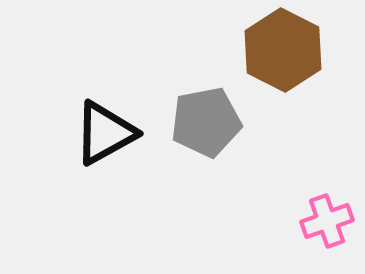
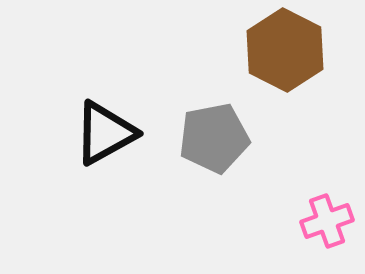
brown hexagon: moved 2 px right
gray pentagon: moved 8 px right, 16 px down
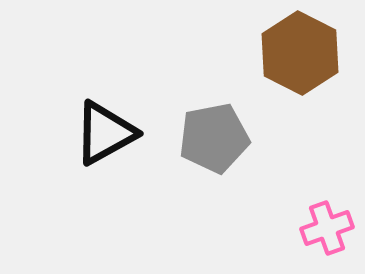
brown hexagon: moved 15 px right, 3 px down
pink cross: moved 7 px down
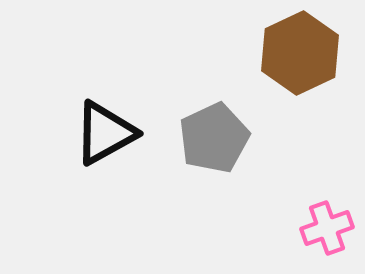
brown hexagon: rotated 8 degrees clockwise
gray pentagon: rotated 14 degrees counterclockwise
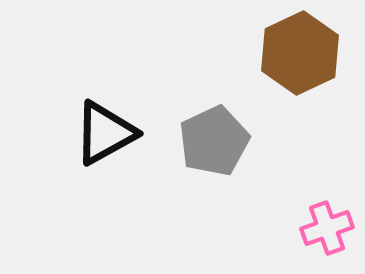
gray pentagon: moved 3 px down
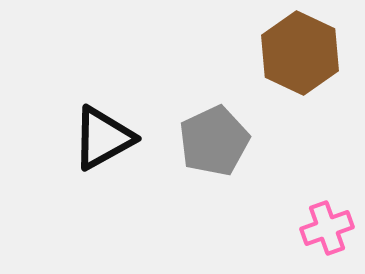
brown hexagon: rotated 10 degrees counterclockwise
black triangle: moved 2 px left, 5 px down
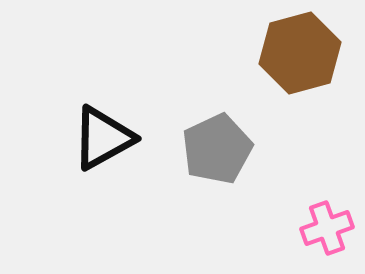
brown hexagon: rotated 20 degrees clockwise
gray pentagon: moved 3 px right, 8 px down
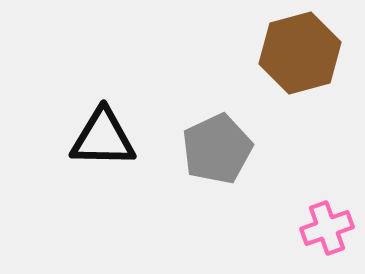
black triangle: rotated 30 degrees clockwise
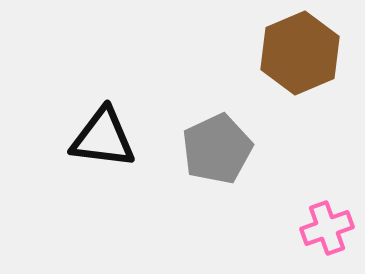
brown hexagon: rotated 8 degrees counterclockwise
black triangle: rotated 6 degrees clockwise
